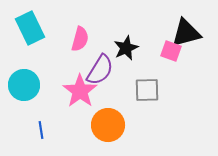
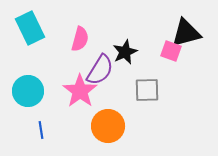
black star: moved 1 px left, 4 px down
cyan circle: moved 4 px right, 6 px down
orange circle: moved 1 px down
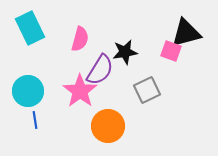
black star: rotated 15 degrees clockwise
gray square: rotated 24 degrees counterclockwise
blue line: moved 6 px left, 10 px up
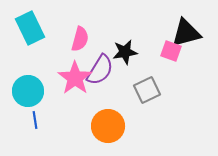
pink star: moved 5 px left, 13 px up
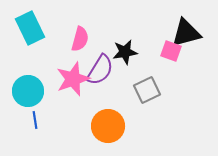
pink star: moved 2 px left, 1 px down; rotated 16 degrees clockwise
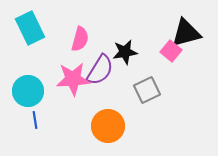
pink square: rotated 20 degrees clockwise
pink star: rotated 16 degrees clockwise
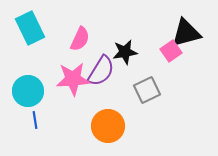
pink semicircle: rotated 10 degrees clockwise
pink square: rotated 15 degrees clockwise
purple semicircle: moved 1 px right, 1 px down
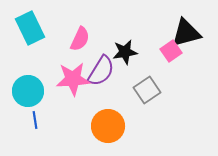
gray square: rotated 8 degrees counterclockwise
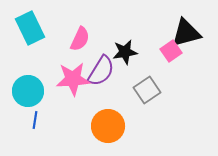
blue line: rotated 18 degrees clockwise
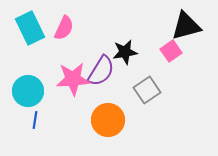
black triangle: moved 7 px up
pink semicircle: moved 16 px left, 11 px up
orange circle: moved 6 px up
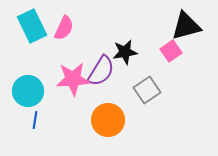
cyan rectangle: moved 2 px right, 2 px up
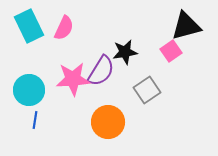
cyan rectangle: moved 3 px left
cyan circle: moved 1 px right, 1 px up
orange circle: moved 2 px down
